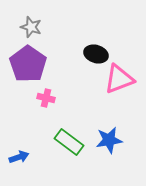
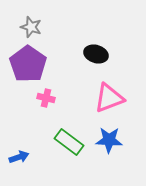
pink triangle: moved 10 px left, 19 px down
blue star: rotated 12 degrees clockwise
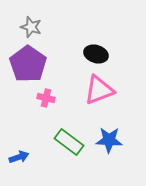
pink triangle: moved 10 px left, 8 px up
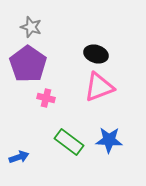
pink triangle: moved 3 px up
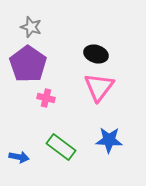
pink triangle: rotated 32 degrees counterclockwise
green rectangle: moved 8 px left, 5 px down
blue arrow: rotated 30 degrees clockwise
